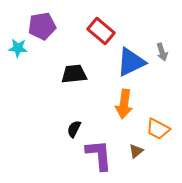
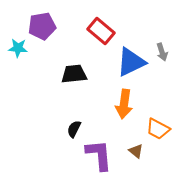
brown triangle: rotated 42 degrees counterclockwise
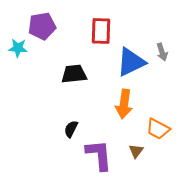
red rectangle: rotated 52 degrees clockwise
black semicircle: moved 3 px left
brown triangle: rotated 28 degrees clockwise
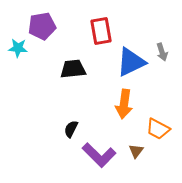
red rectangle: rotated 12 degrees counterclockwise
black trapezoid: moved 1 px left, 5 px up
purple L-shape: rotated 140 degrees clockwise
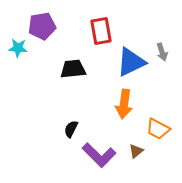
brown triangle: rotated 14 degrees clockwise
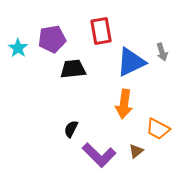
purple pentagon: moved 10 px right, 13 px down
cyan star: rotated 30 degrees clockwise
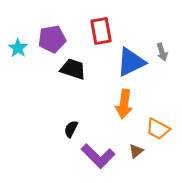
black trapezoid: rotated 24 degrees clockwise
purple L-shape: moved 1 px left, 1 px down
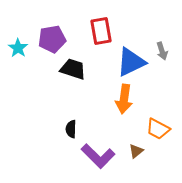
gray arrow: moved 1 px up
orange arrow: moved 5 px up
black semicircle: rotated 24 degrees counterclockwise
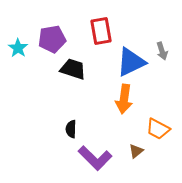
purple L-shape: moved 3 px left, 2 px down
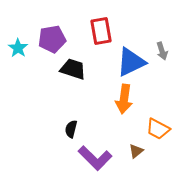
black semicircle: rotated 12 degrees clockwise
